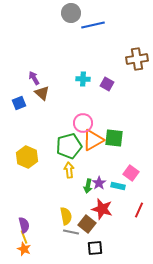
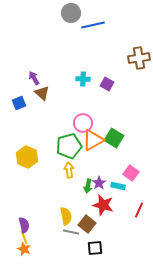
brown cross: moved 2 px right, 1 px up
green square: rotated 24 degrees clockwise
red star: moved 1 px right, 4 px up
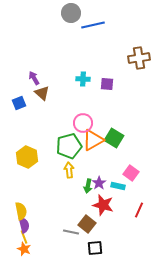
purple square: rotated 24 degrees counterclockwise
yellow semicircle: moved 45 px left, 5 px up
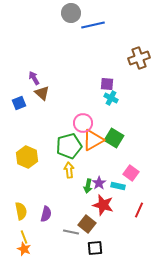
brown cross: rotated 10 degrees counterclockwise
cyan cross: moved 28 px right, 19 px down; rotated 24 degrees clockwise
purple semicircle: moved 22 px right, 11 px up; rotated 28 degrees clockwise
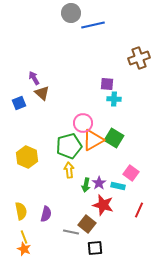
cyan cross: moved 3 px right, 1 px down; rotated 24 degrees counterclockwise
green arrow: moved 2 px left, 1 px up
